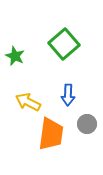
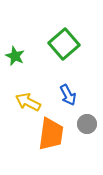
blue arrow: rotated 30 degrees counterclockwise
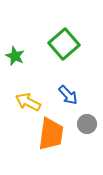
blue arrow: rotated 15 degrees counterclockwise
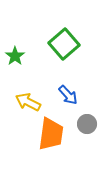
green star: rotated 12 degrees clockwise
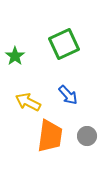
green square: rotated 16 degrees clockwise
gray circle: moved 12 px down
orange trapezoid: moved 1 px left, 2 px down
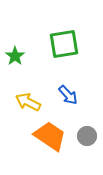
green square: rotated 16 degrees clockwise
orange trapezoid: rotated 64 degrees counterclockwise
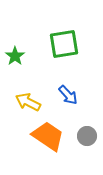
orange trapezoid: moved 2 px left
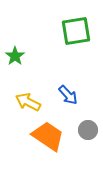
green square: moved 12 px right, 13 px up
gray circle: moved 1 px right, 6 px up
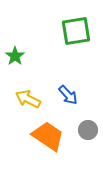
yellow arrow: moved 3 px up
